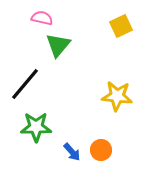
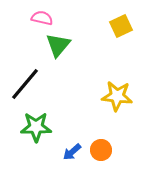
blue arrow: rotated 90 degrees clockwise
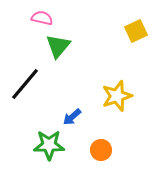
yellow square: moved 15 px right, 5 px down
green triangle: moved 1 px down
yellow star: rotated 24 degrees counterclockwise
green star: moved 13 px right, 18 px down
blue arrow: moved 35 px up
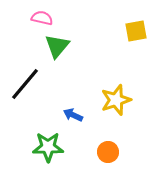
yellow square: rotated 15 degrees clockwise
green triangle: moved 1 px left
yellow star: moved 1 px left, 4 px down
blue arrow: moved 1 px right, 2 px up; rotated 66 degrees clockwise
green star: moved 1 px left, 2 px down
orange circle: moved 7 px right, 2 px down
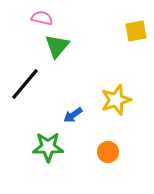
blue arrow: rotated 60 degrees counterclockwise
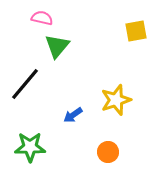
green star: moved 18 px left
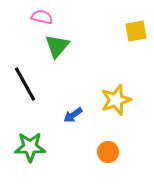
pink semicircle: moved 1 px up
black line: rotated 69 degrees counterclockwise
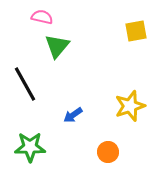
yellow star: moved 14 px right, 6 px down
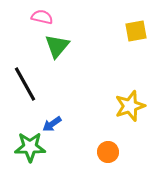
blue arrow: moved 21 px left, 9 px down
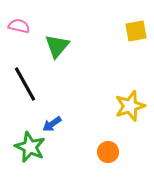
pink semicircle: moved 23 px left, 9 px down
green star: rotated 24 degrees clockwise
